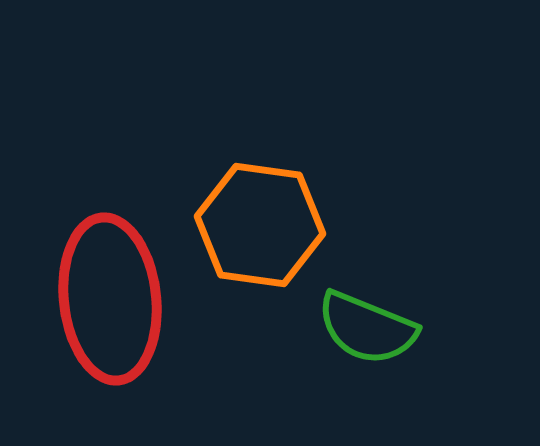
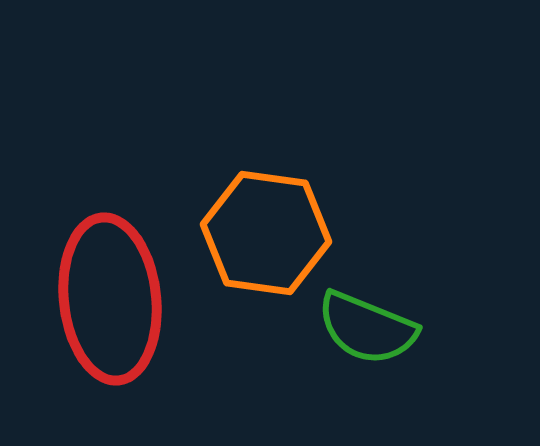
orange hexagon: moved 6 px right, 8 px down
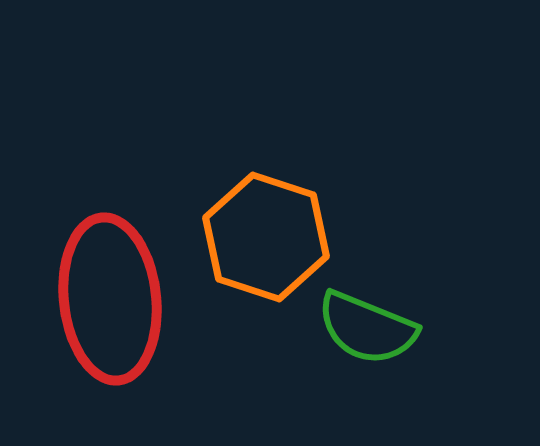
orange hexagon: moved 4 px down; rotated 10 degrees clockwise
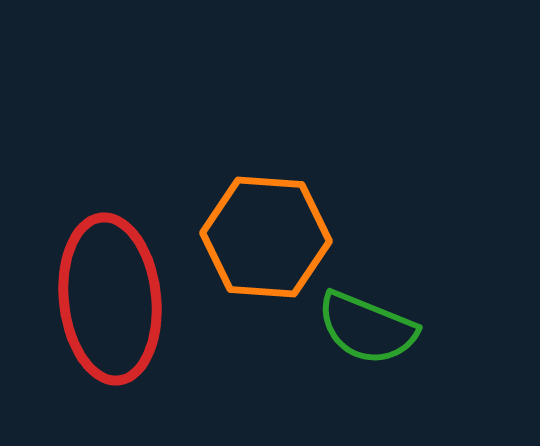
orange hexagon: rotated 14 degrees counterclockwise
